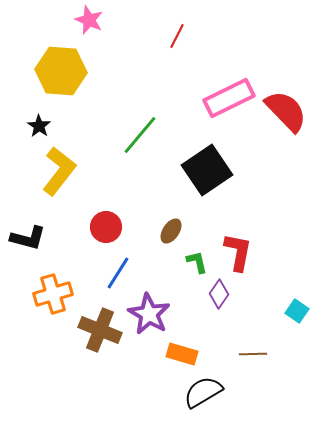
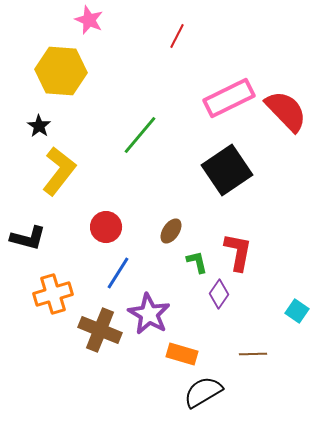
black square: moved 20 px right
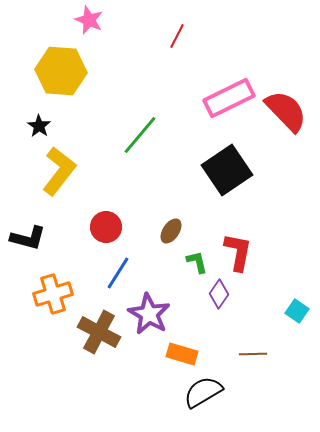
brown cross: moved 1 px left, 2 px down; rotated 6 degrees clockwise
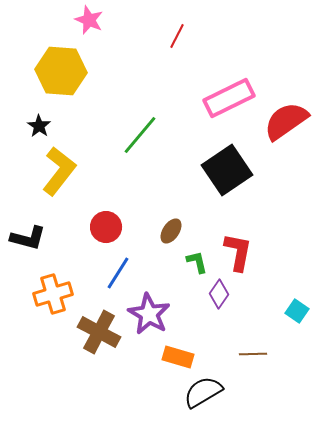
red semicircle: moved 10 px down; rotated 81 degrees counterclockwise
orange rectangle: moved 4 px left, 3 px down
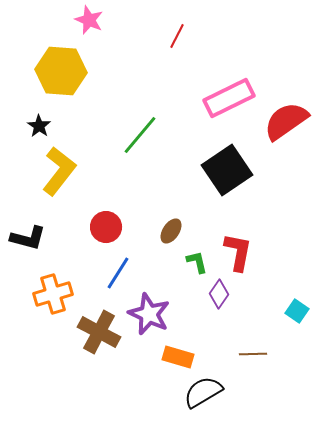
purple star: rotated 6 degrees counterclockwise
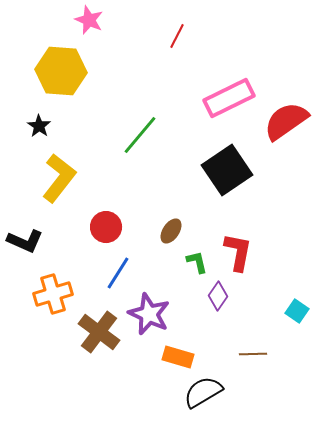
yellow L-shape: moved 7 px down
black L-shape: moved 3 px left, 3 px down; rotated 9 degrees clockwise
purple diamond: moved 1 px left, 2 px down
brown cross: rotated 9 degrees clockwise
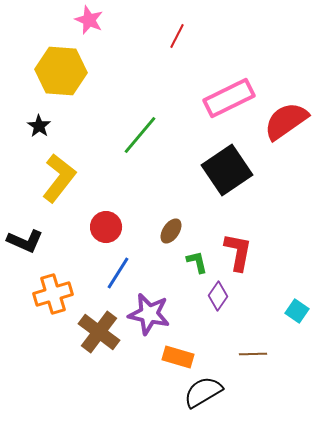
purple star: rotated 12 degrees counterclockwise
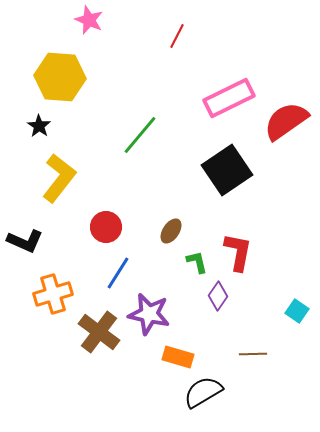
yellow hexagon: moved 1 px left, 6 px down
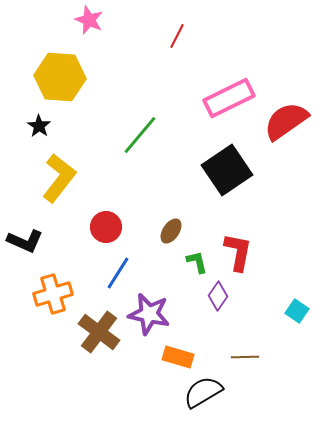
brown line: moved 8 px left, 3 px down
